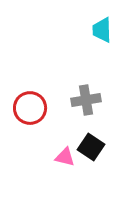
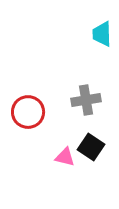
cyan trapezoid: moved 4 px down
red circle: moved 2 px left, 4 px down
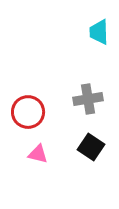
cyan trapezoid: moved 3 px left, 2 px up
gray cross: moved 2 px right, 1 px up
pink triangle: moved 27 px left, 3 px up
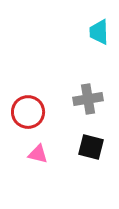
black square: rotated 20 degrees counterclockwise
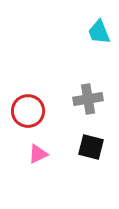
cyan trapezoid: rotated 20 degrees counterclockwise
red circle: moved 1 px up
pink triangle: rotated 40 degrees counterclockwise
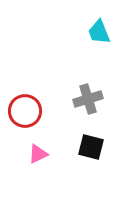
gray cross: rotated 8 degrees counterclockwise
red circle: moved 3 px left
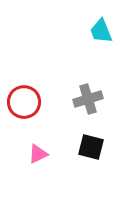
cyan trapezoid: moved 2 px right, 1 px up
red circle: moved 1 px left, 9 px up
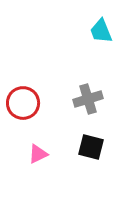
red circle: moved 1 px left, 1 px down
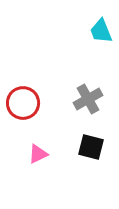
gray cross: rotated 12 degrees counterclockwise
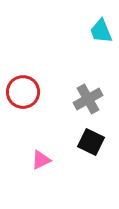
red circle: moved 11 px up
black square: moved 5 px up; rotated 12 degrees clockwise
pink triangle: moved 3 px right, 6 px down
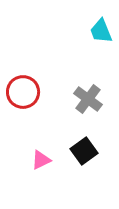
gray cross: rotated 24 degrees counterclockwise
black square: moved 7 px left, 9 px down; rotated 28 degrees clockwise
